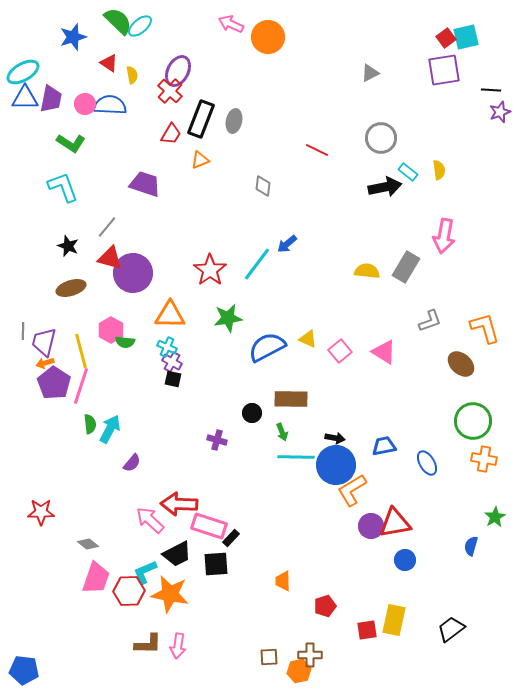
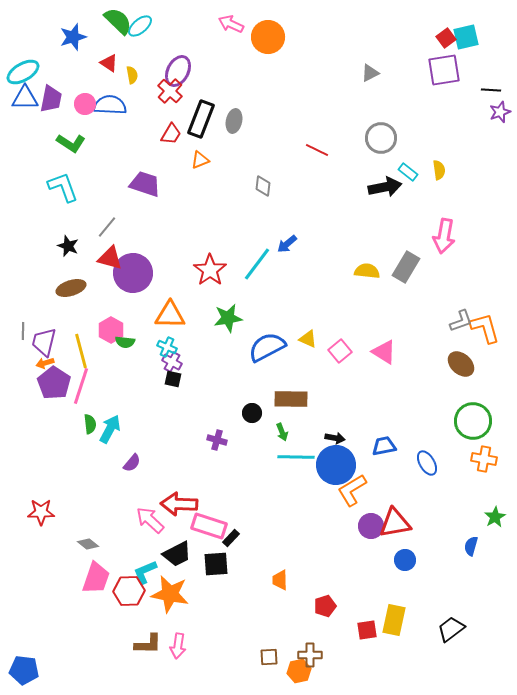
gray L-shape at (430, 321): moved 31 px right
orange trapezoid at (283, 581): moved 3 px left, 1 px up
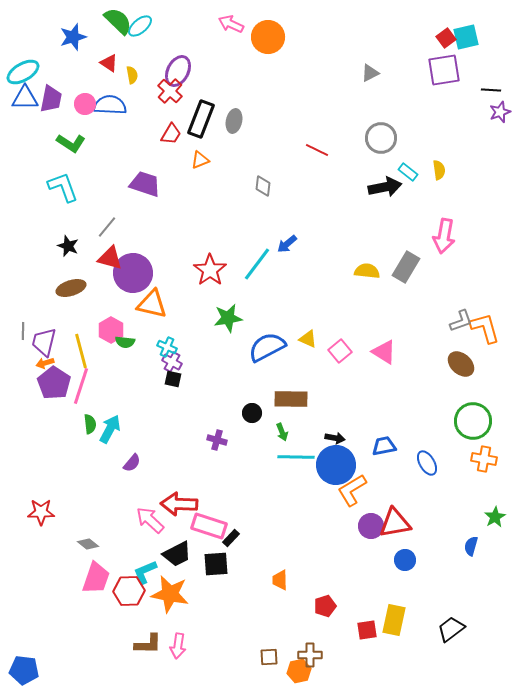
orange triangle at (170, 315): moved 18 px left, 11 px up; rotated 12 degrees clockwise
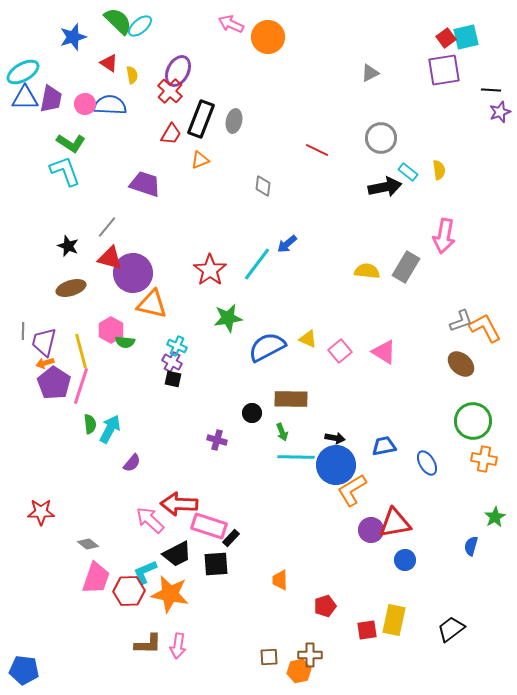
cyan L-shape at (63, 187): moved 2 px right, 16 px up
orange L-shape at (485, 328): rotated 12 degrees counterclockwise
cyan cross at (167, 347): moved 10 px right, 1 px up
purple circle at (371, 526): moved 4 px down
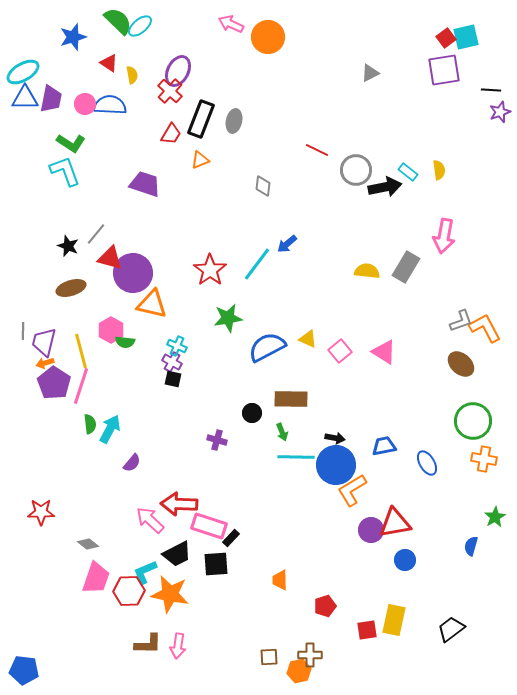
gray circle at (381, 138): moved 25 px left, 32 px down
gray line at (107, 227): moved 11 px left, 7 px down
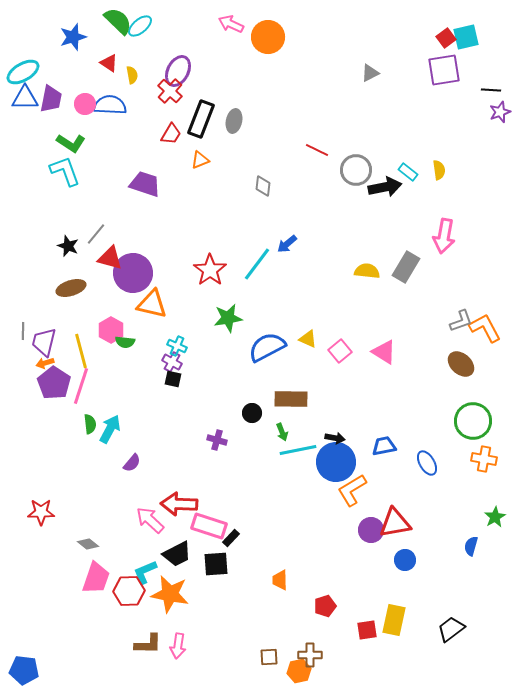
cyan line at (296, 457): moved 2 px right, 7 px up; rotated 12 degrees counterclockwise
blue circle at (336, 465): moved 3 px up
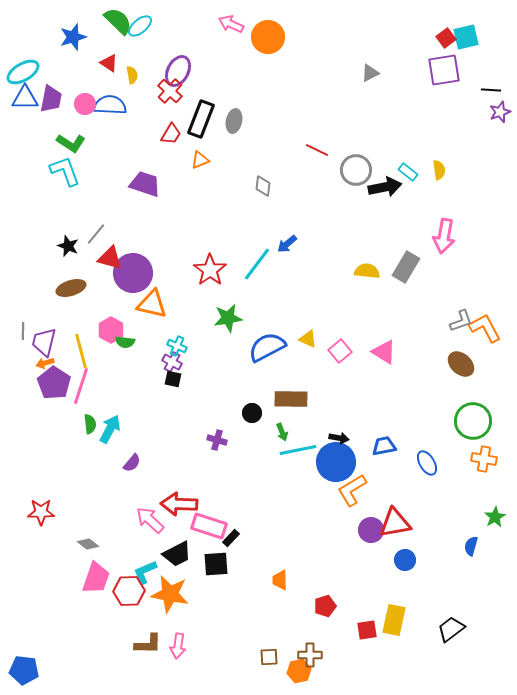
black arrow at (335, 438): moved 4 px right
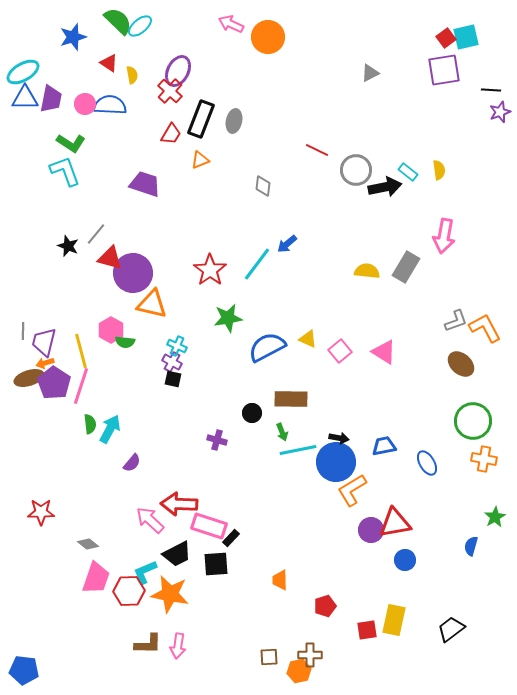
brown ellipse at (71, 288): moved 42 px left, 90 px down
gray L-shape at (461, 321): moved 5 px left
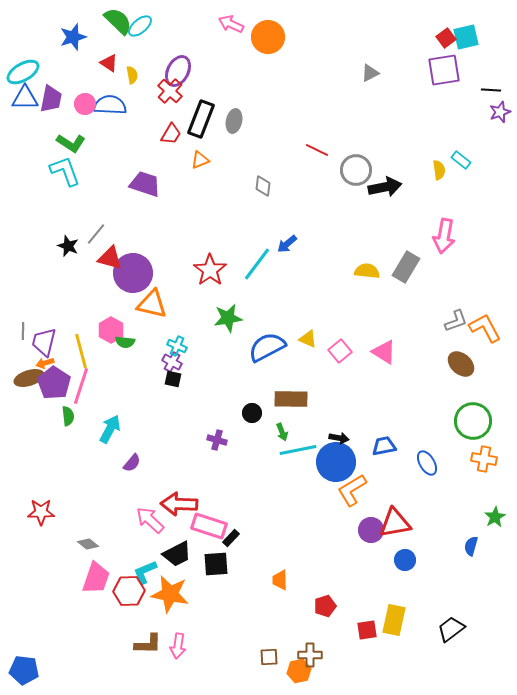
cyan rectangle at (408, 172): moved 53 px right, 12 px up
green semicircle at (90, 424): moved 22 px left, 8 px up
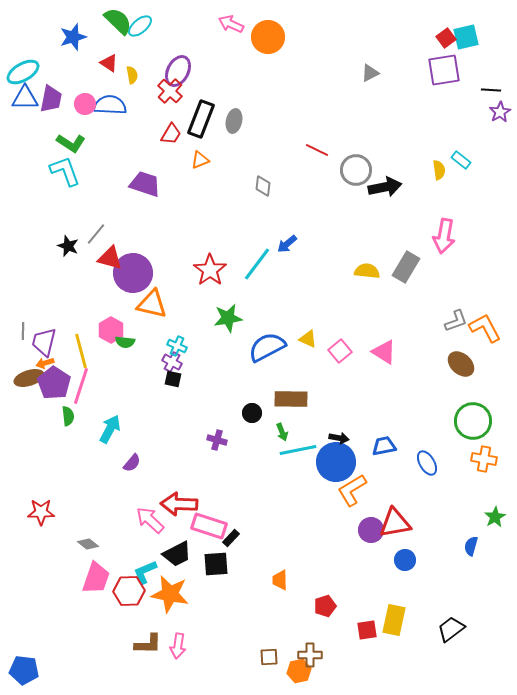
purple star at (500, 112): rotated 10 degrees counterclockwise
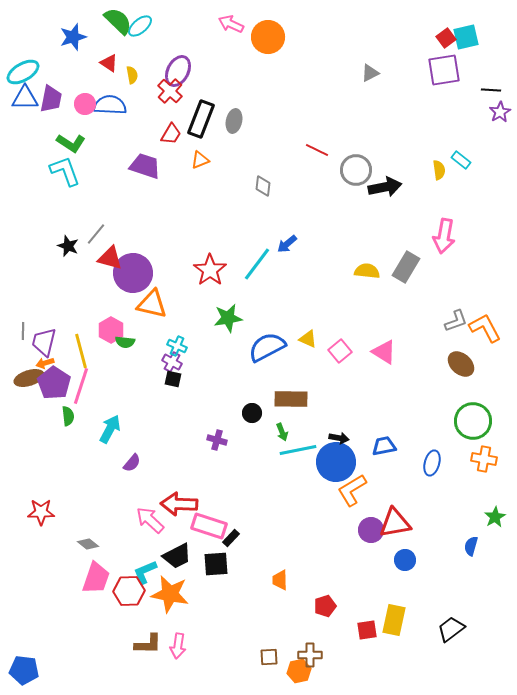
purple trapezoid at (145, 184): moved 18 px up
blue ellipse at (427, 463): moved 5 px right; rotated 45 degrees clockwise
black trapezoid at (177, 554): moved 2 px down
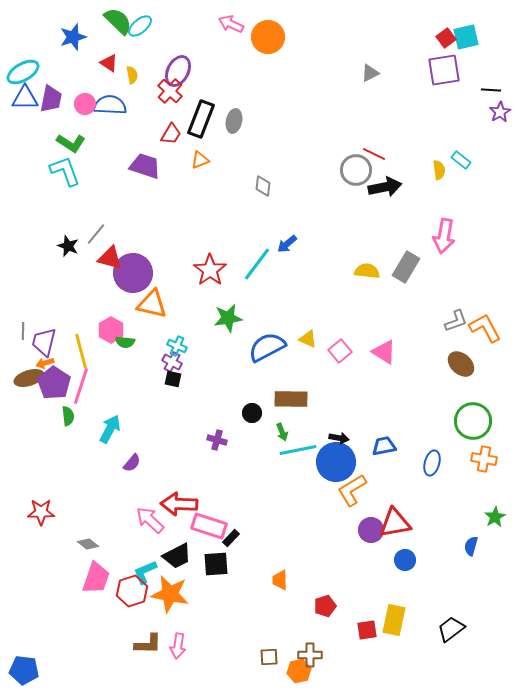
red line at (317, 150): moved 57 px right, 4 px down
red hexagon at (129, 591): moved 3 px right; rotated 16 degrees counterclockwise
